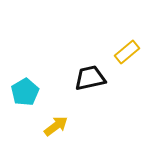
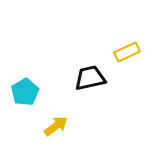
yellow rectangle: rotated 15 degrees clockwise
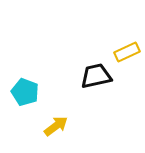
black trapezoid: moved 6 px right, 2 px up
cyan pentagon: rotated 20 degrees counterclockwise
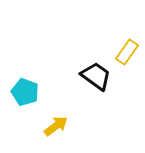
yellow rectangle: rotated 30 degrees counterclockwise
black trapezoid: rotated 48 degrees clockwise
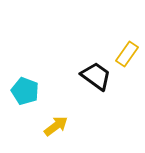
yellow rectangle: moved 2 px down
cyan pentagon: moved 1 px up
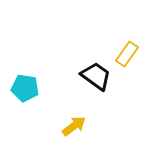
cyan pentagon: moved 3 px up; rotated 12 degrees counterclockwise
yellow arrow: moved 18 px right
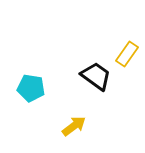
cyan pentagon: moved 6 px right
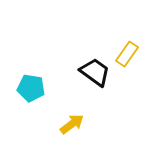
black trapezoid: moved 1 px left, 4 px up
yellow arrow: moved 2 px left, 2 px up
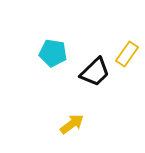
black trapezoid: rotated 100 degrees clockwise
cyan pentagon: moved 22 px right, 35 px up
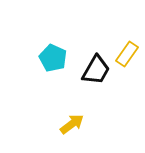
cyan pentagon: moved 5 px down; rotated 16 degrees clockwise
black trapezoid: moved 1 px right, 2 px up; rotated 16 degrees counterclockwise
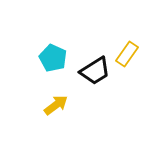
black trapezoid: moved 1 px left, 1 px down; rotated 28 degrees clockwise
yellow arrow: moved 16 px left, 19 px up
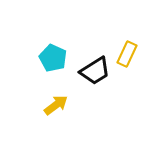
yellow rectangle: rotated 10 degrees counterclockwise
